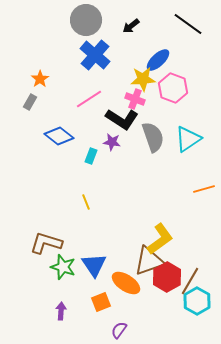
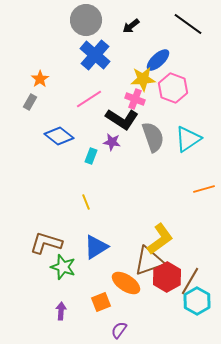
blue triangle: moved 2 px right, 18 px up; rotated 32 degrees clockwise
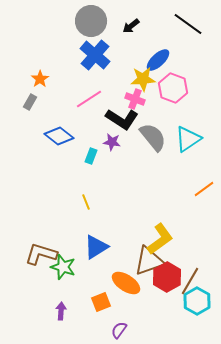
gray circle: moved 5 px right, 1 px down
gray semicircle: rotated 20 degrees counterclockwise
orange line: rotated 20 degrees counterclockwise
brown L-shape: moved 5 px left, 11 px down
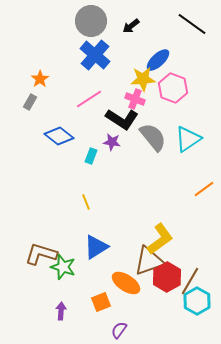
black line: moved 4 px right
